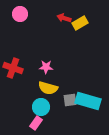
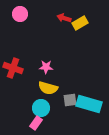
cyan rectangle: moved 1 px right, 3 px down
cyan circle: moved 1 px down
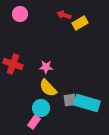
red arrow: moved 3 px up
red cross: moved 4 px up
yellow semicircle: rotated 30 degrees clockwise
cyan rectangle: moved 2 px left, 1 px up
pink rectangle: moved 2 px left, 1 px up
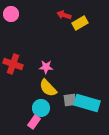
pink circle: moved 9 px left
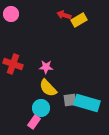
yellow rectangle: moved 1 px left, 3 px up
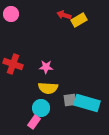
yellow semicircle: rotated 42 degrees counterclockwise
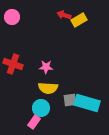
pink circle: moved 1 px right, 3 px down
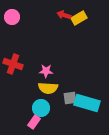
yellow rectangle: moved 2 px up
pink star: moved 4 px down
gray square: moved 2 px up
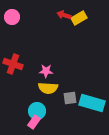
cyan rectangle: moved 5 px right
cyan circle: moved 4 px left, 3 px down
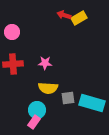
pink circle: moved 15 px down
red cross: rotated 24 degrees counterclockwise
pink star: moved 1 px left, 8 px up
gray square: moved 2 px left
cyan circle: moved 1 px up
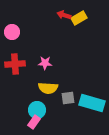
red cross: moved 2 px right
